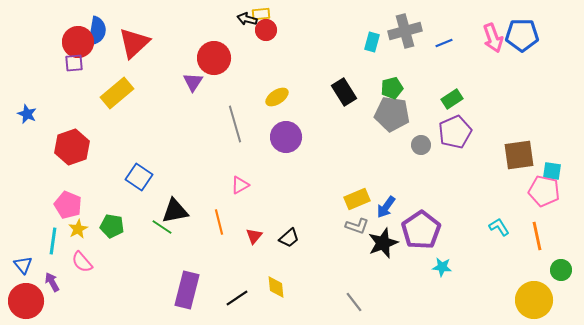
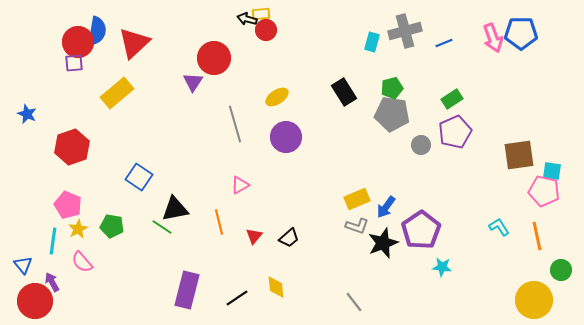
blue pentagon at (522, 35): moved 1 px left, 2 px up
black triangle at (175, 211): moved 2 px up
red circle at (26, 301): moved 9 px right
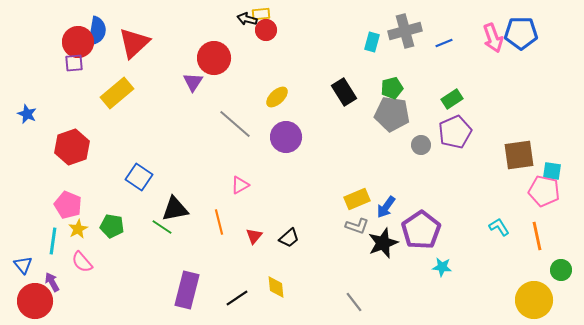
yellow ellipse at (277, 97): rotated 10 degrees counterclockwise
gray line at (235, 124): rotated 33 degrees counterclockwise
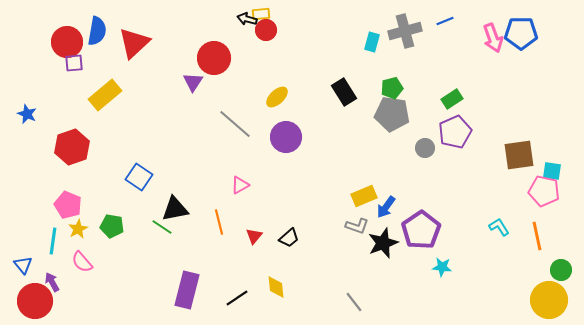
red circle at (78, 42): moved 11 px left
blue line at (444, 43): moved 1 px right, 22 px up
yellow rectangle at (117, 93): moved 12 px left, 2 px down
gray circle at (421, 145): moved 4 px right, 3 px down
yellow rectangle at (357, 199): moved 7 px right, 3 px up
yellow circle at (534, 300): moved 15 px right
